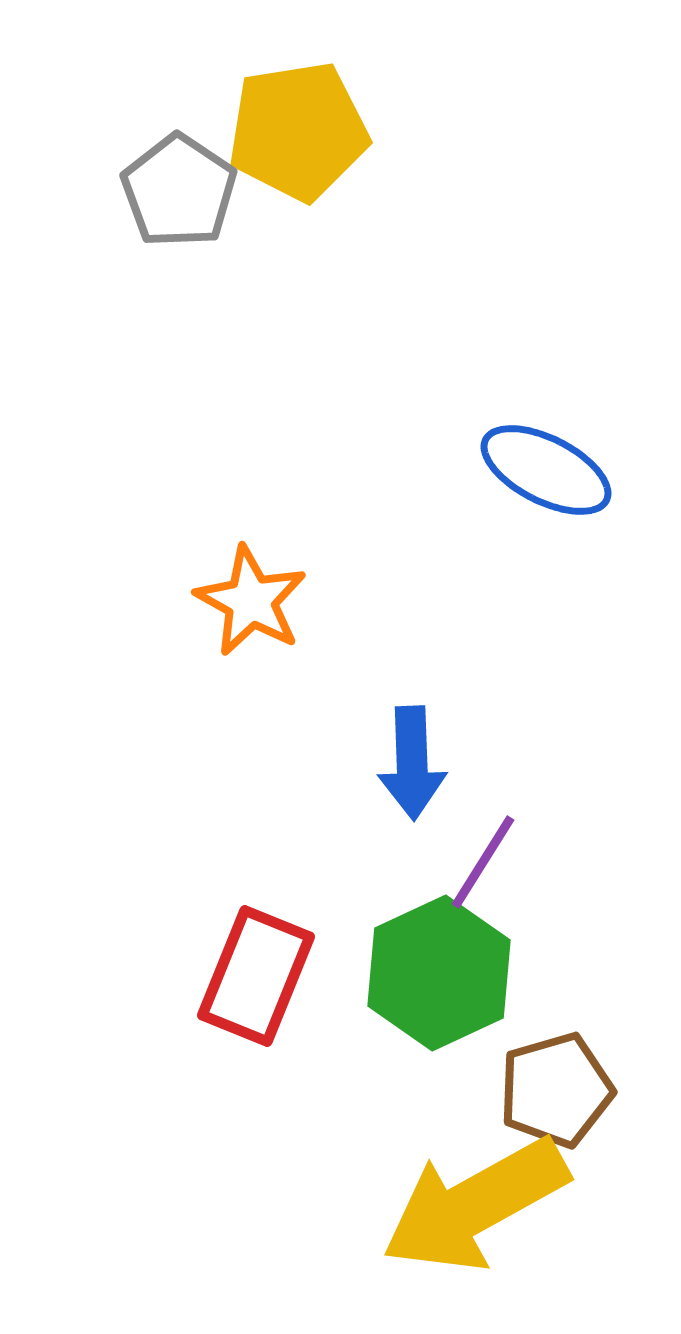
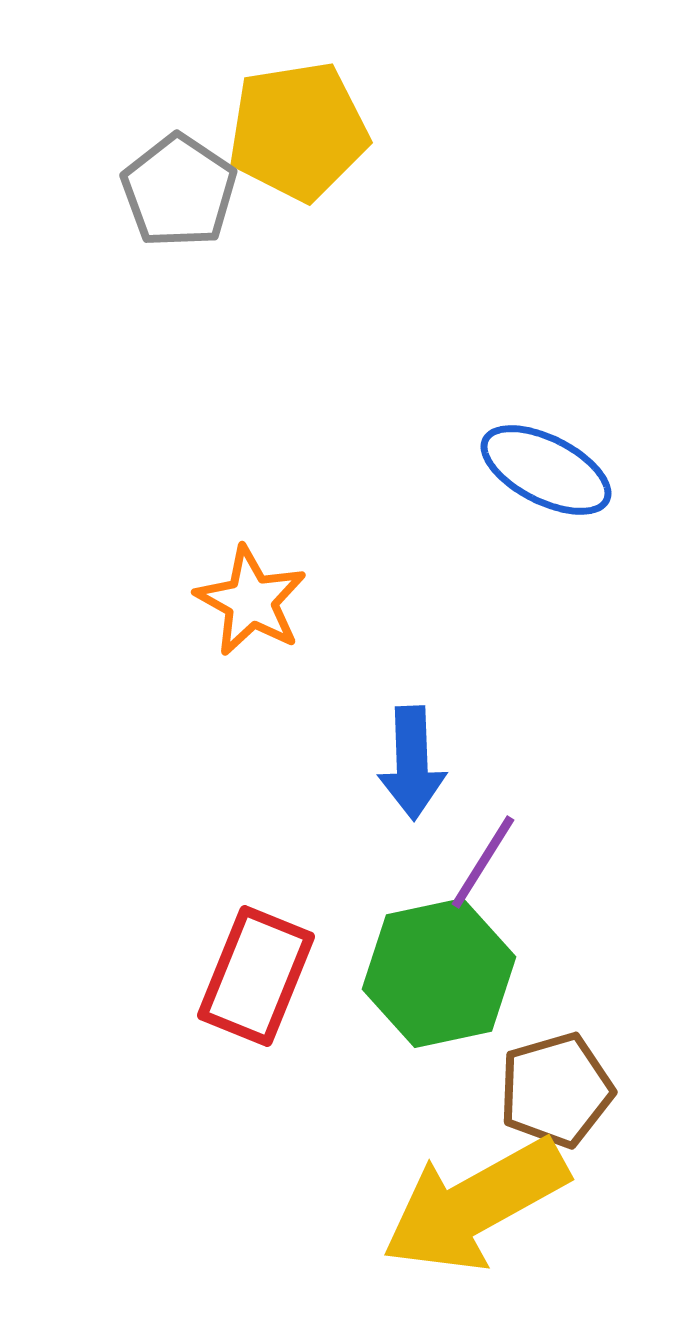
green hexagon: rotated 13 degrees clockwise
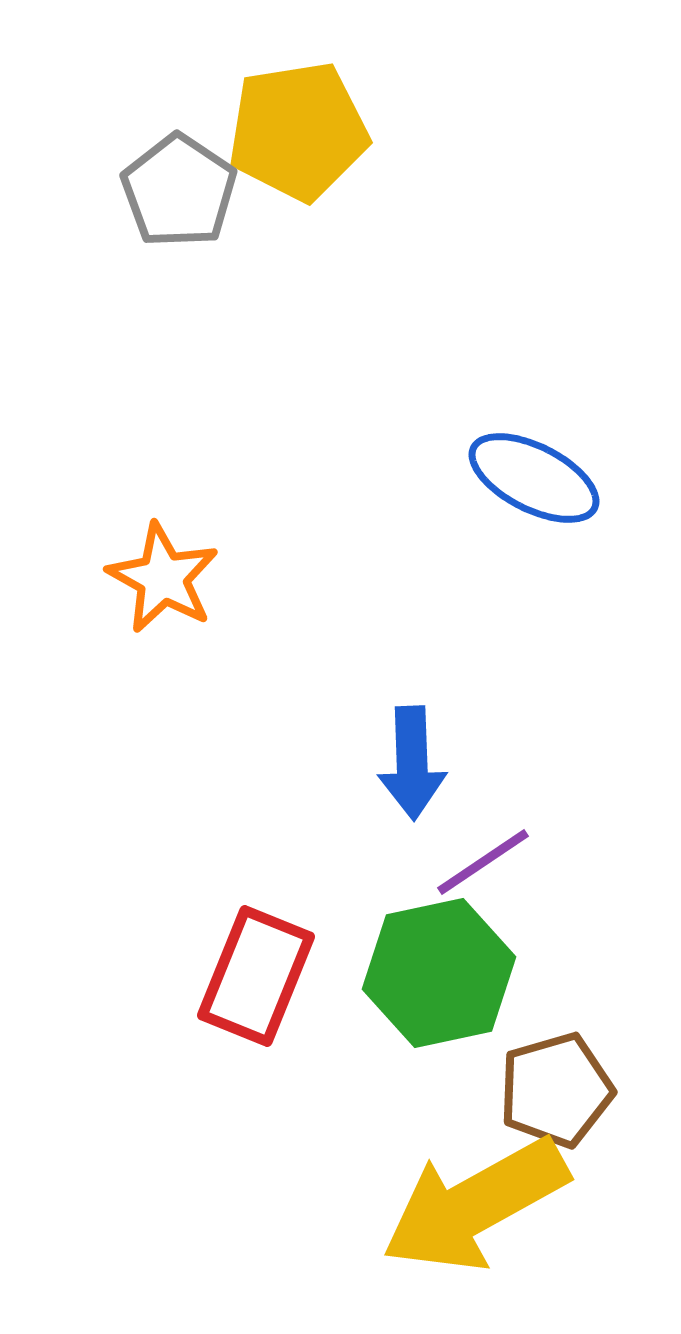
blue ellipse: moved 12 px left, 8 px down
orange star: moved 88 px left, 23 px up
purple line: rotated 24 degrees clockwise
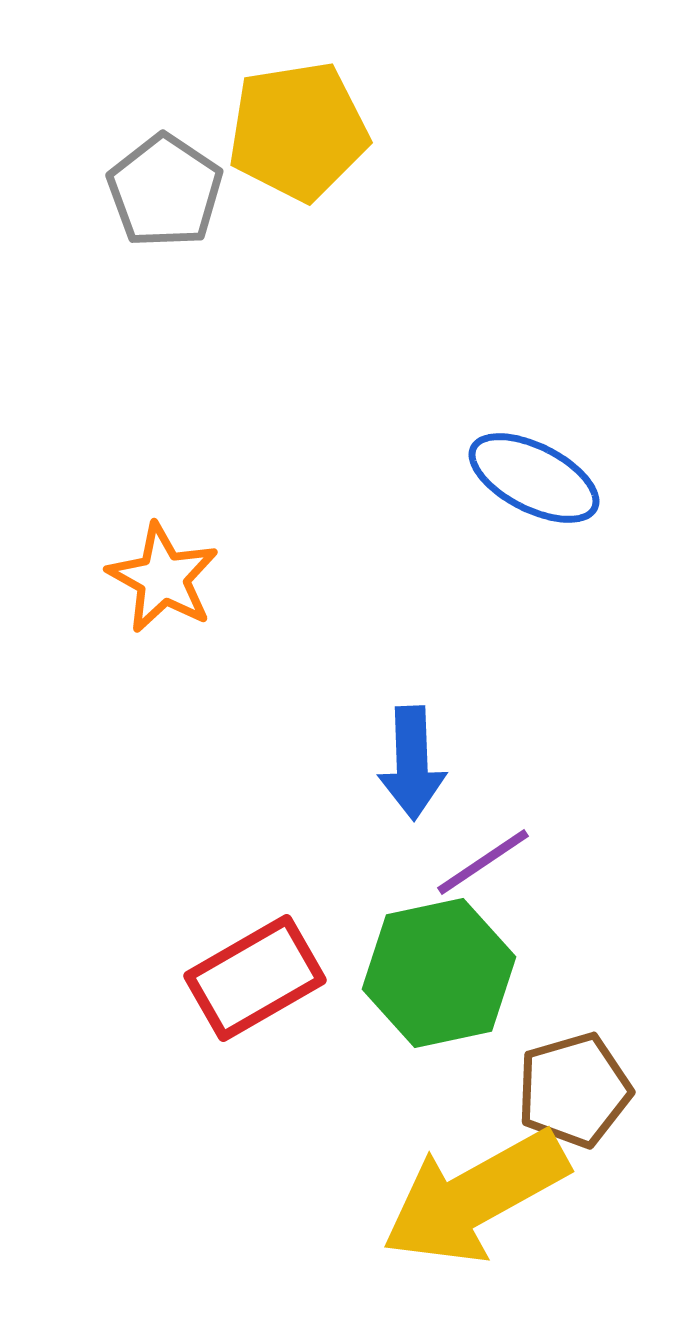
gray pentagon: moved 14 px left
red rectangle: moved 1 px left, 2 px down; rotated 38 degrees clockwise
brown pentagon: moved 18 px right
yellow arrow: moved 8 px up
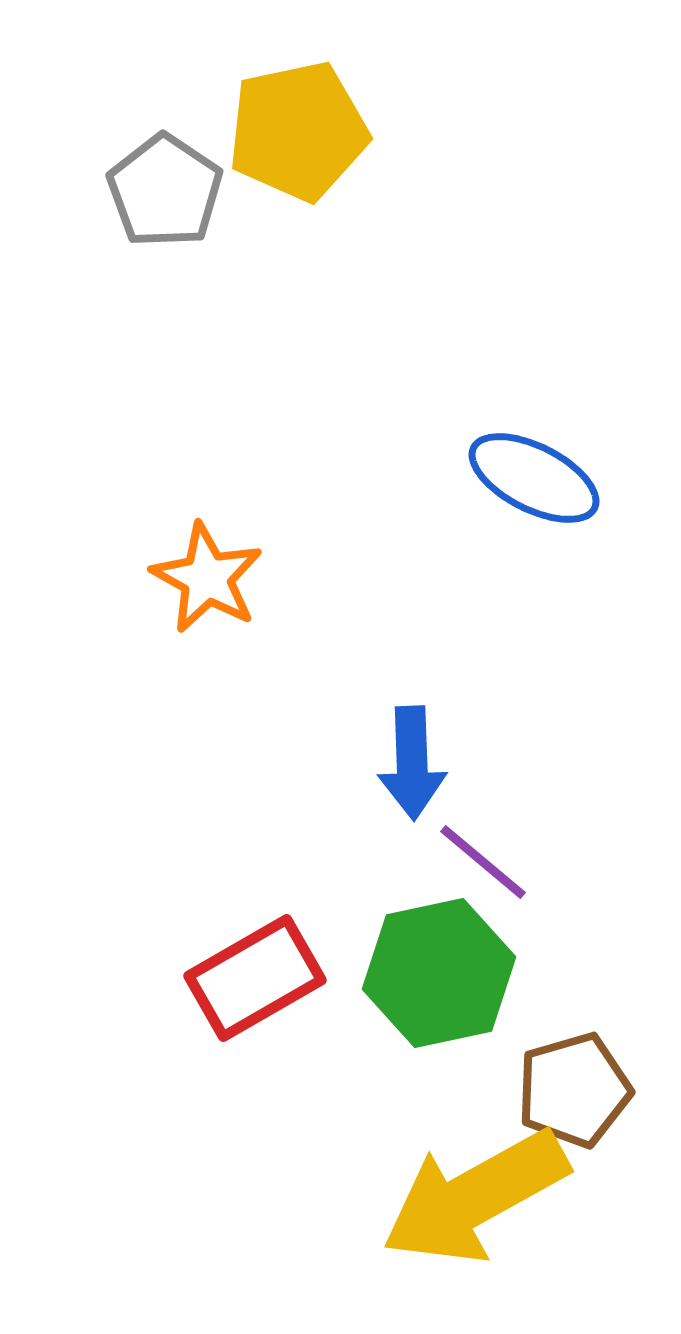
yellow pentagon: rotated 3 degrees counterclockwise
orange star: moved 44 px right
purple line: rotated 74 degrees clockwise
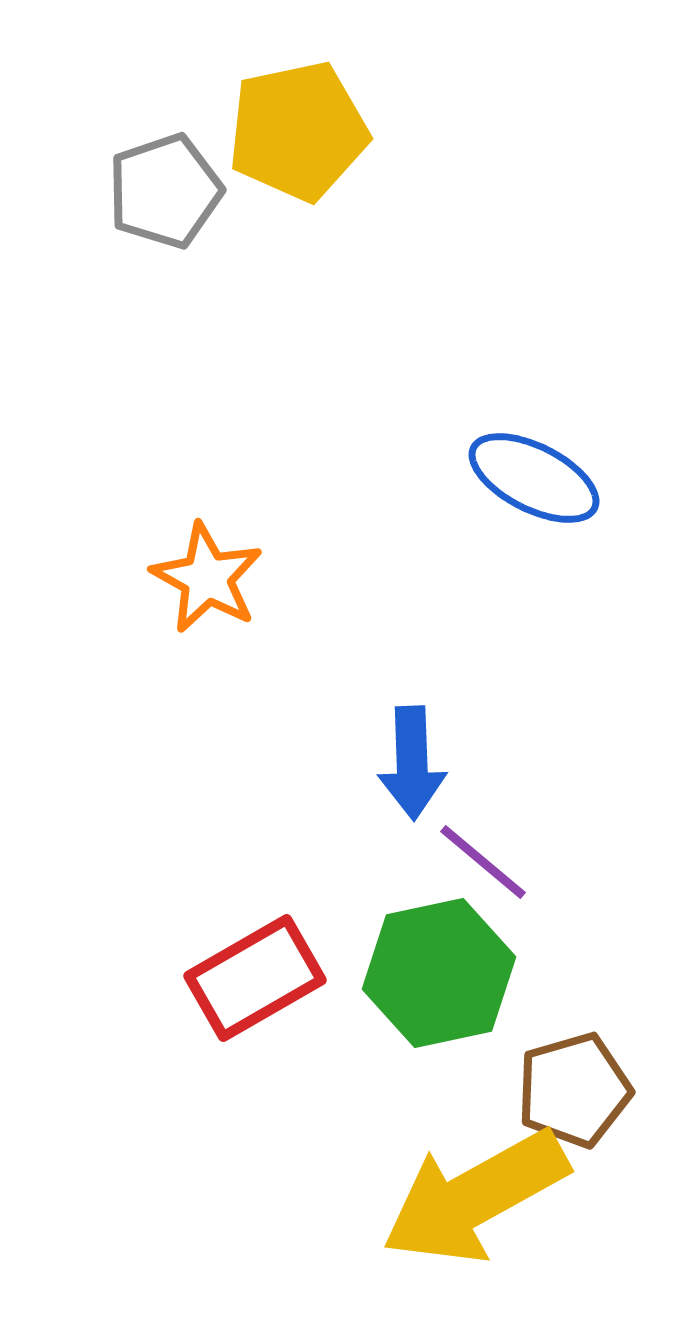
gray pentagon: rotated 19 degrees clockwise
